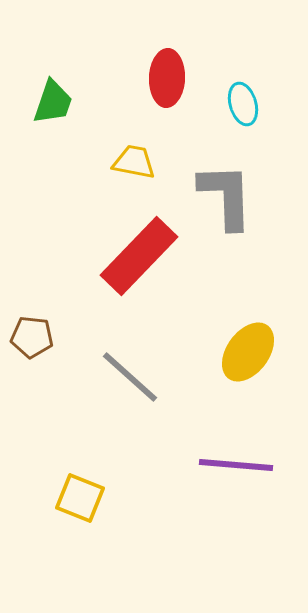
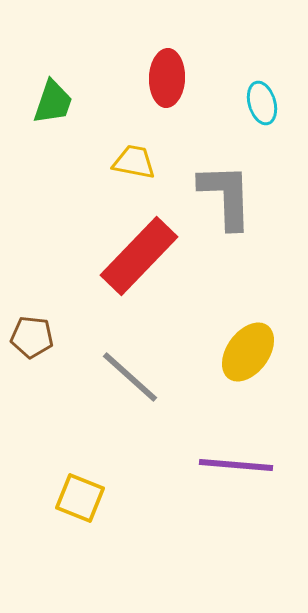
cyan ellipse: moved 19 px right, 1 px up
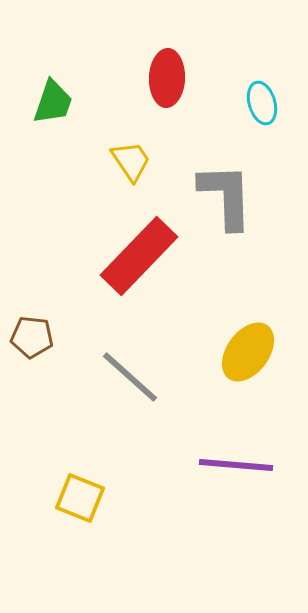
yellow trapezoid: moved 3 px left, 1 px up; rotated 45 degrees clockwise
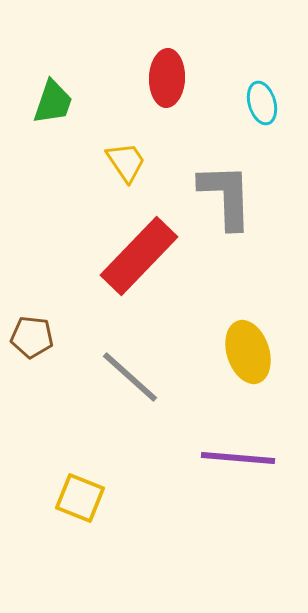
yellow trapezoid: moved 5 px left, 1 px down
yellow ellipse: rotated 54 degrees counterclockwise
purple line: moved 2 px right, 7 px up
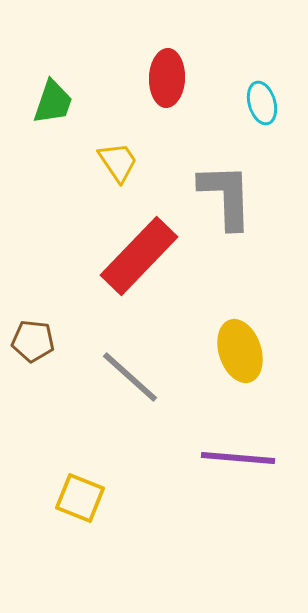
yellow trapezoid: moved 8 px left
brown pentagon: moved 1 px right, 4 px down
yellow ellipse: moved 8 px left, 1 px up
